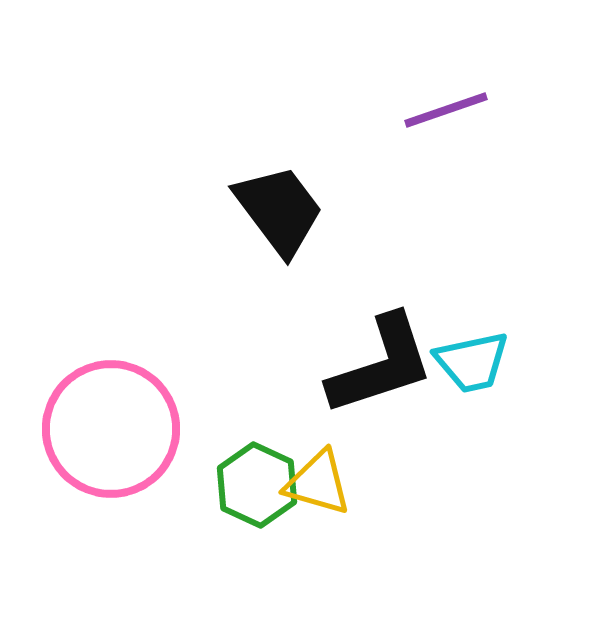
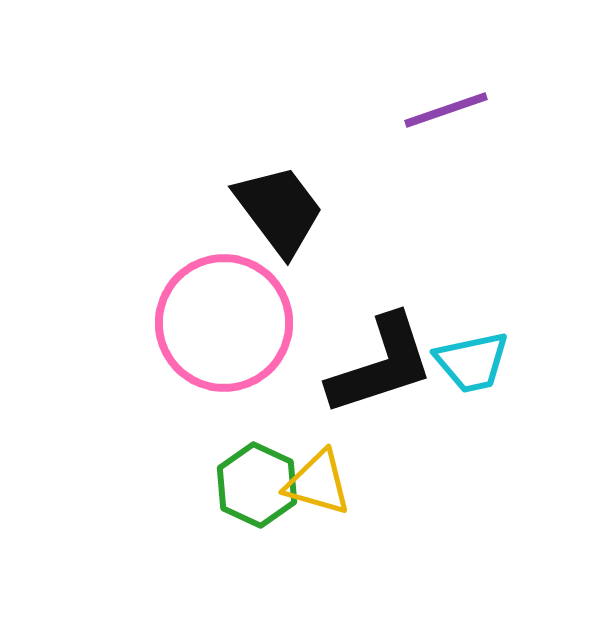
pink circle: moved 113 px right, 106 px up
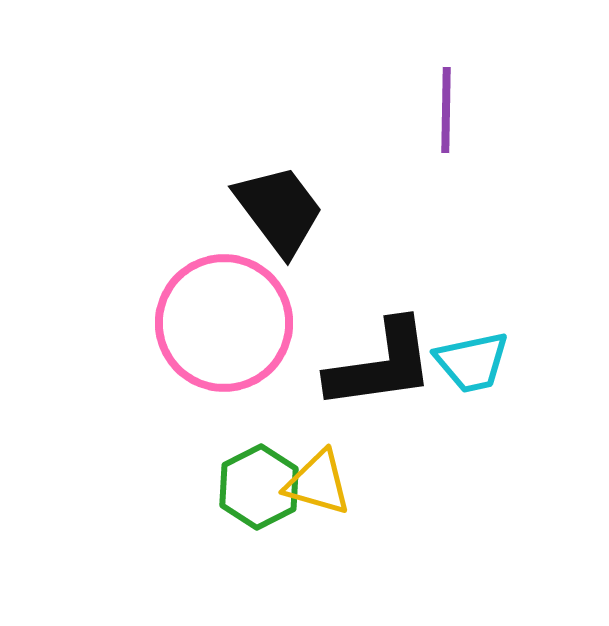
purple line: rotated 70 degrees counterclockwise
black L-shape: rotated 10 degrees clockwise
green hexagon: moved 2 px right, 2 px down; rotated 8 degrees clockwise
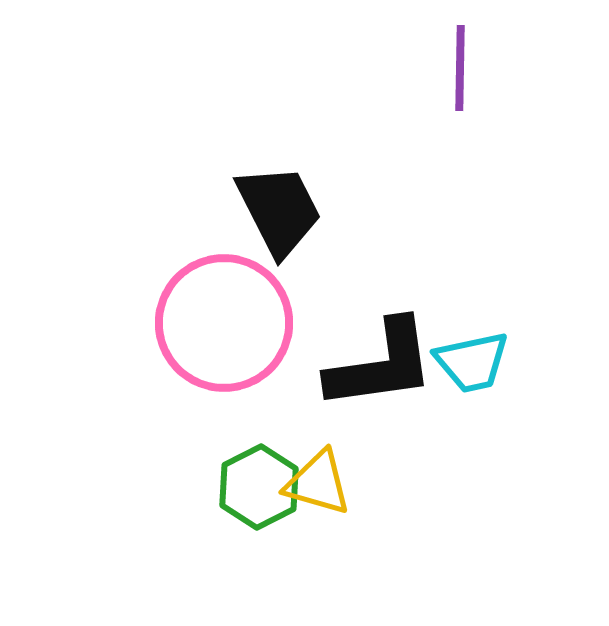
purple line: moved 14 px right, 42 px up
black trapezoid: rotated 10 degrees clockwise
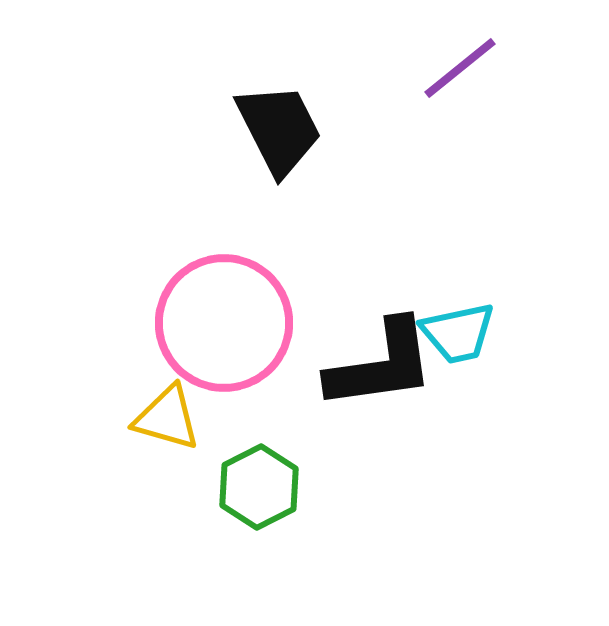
purple line: rotated 50 degrees clockwise
black trapezoid: moved 81 px up
cyan trapezoid: moved 14 px left, 29 px up
yellow triangle: moved 151 px left, 65 px up
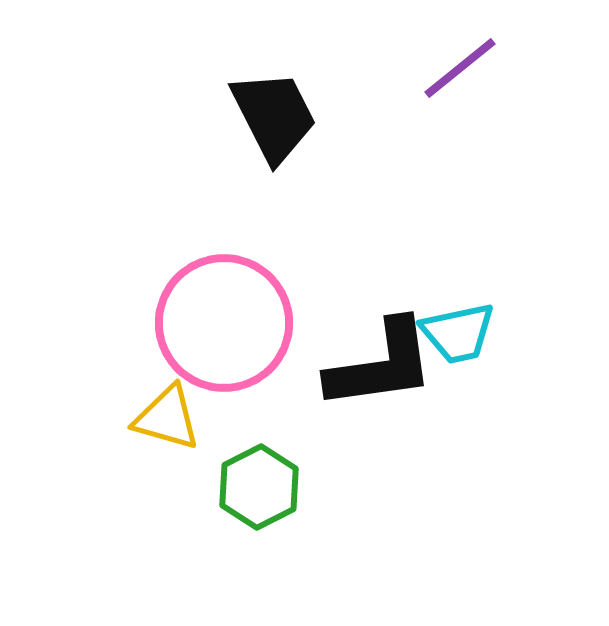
black trapezoid: moved 5 px left, 13 px up
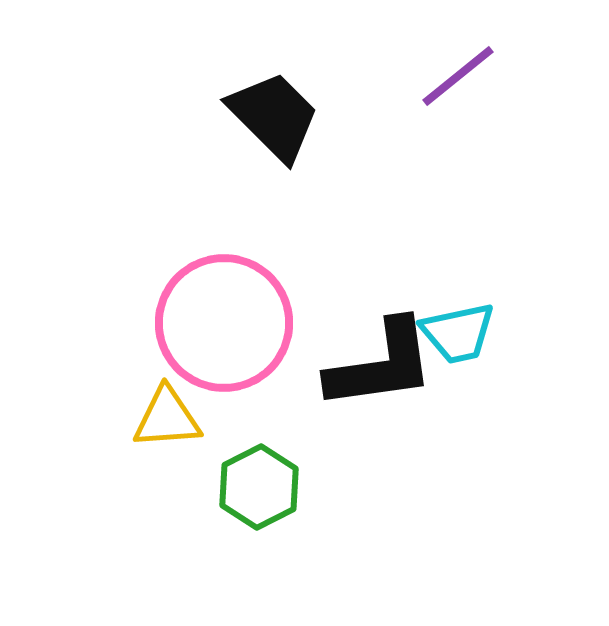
purple line: moved 2 px left, 8 px down
black trapezoid: rotated 18 degrees counterclockwise
yellow triangle: rotated 20 degrees counterclockwise
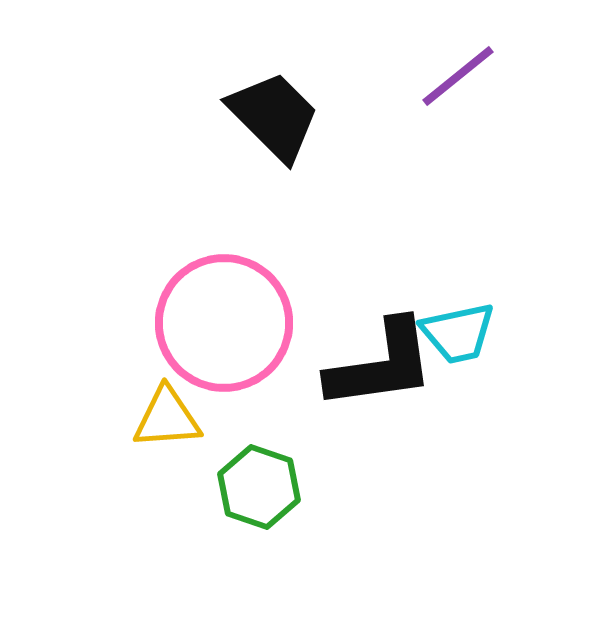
green hexagon: rotated 14 degrees counterclockwise
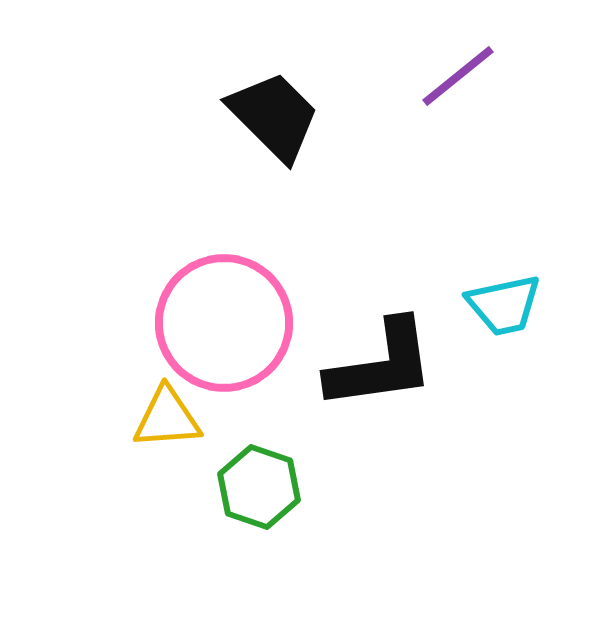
cyan trapezoid: moved 46 px right, 28 px up
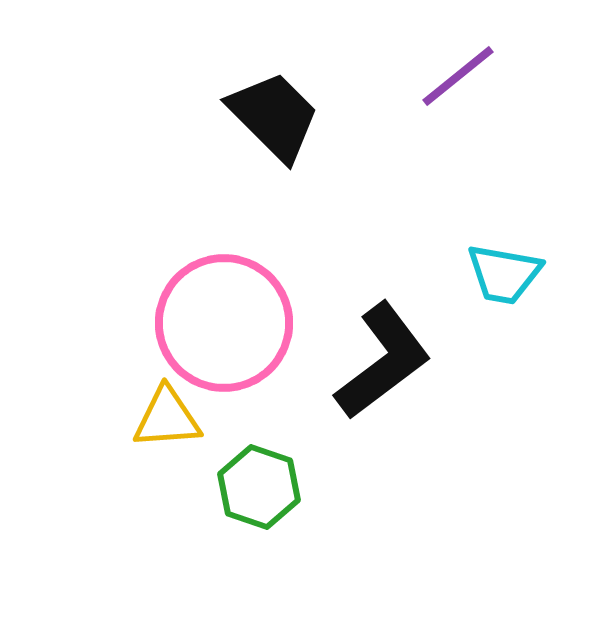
cyan trapezoid: moved 31 px up; rotated 22 degrees clockwise
black L-shape: moved 2 px right, 4 px up; rotated 29 degrees counterclockwise
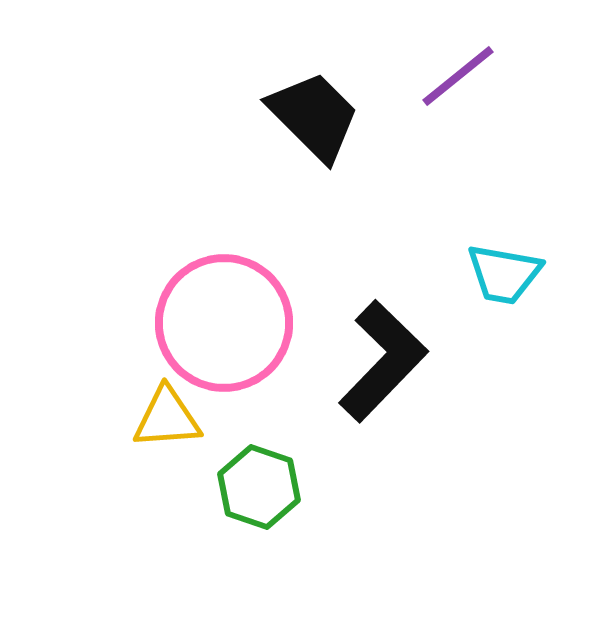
black trapezoid: moved 40 px right
black L-shape: rotated 9 degrees counterclockwise
